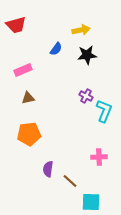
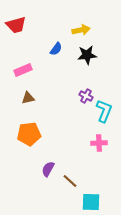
pink cross: moved 14 px up
purple semicircle: rotated 21 degrees clockwise
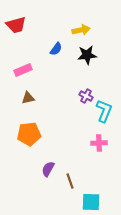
brown line: rotated 28 degrees clockwise
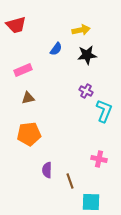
purple cross: moved 5 px up
pink cross: moved 16 px down; rotated 14 degrees clockwise
purple semicircle: moved 1 px left, 1 px down; rotated 28 degrees counterclockwise
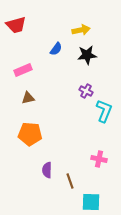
orange pentagon: moved 1 px right; rotated 10 degrees clockwise
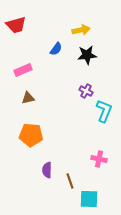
orange pentagon: moved 1 px right, 1 px down
cyan square: moved 2 px left, 3 px up
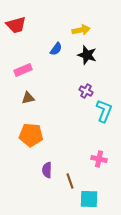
black star: rotated 24 degrees clockwise
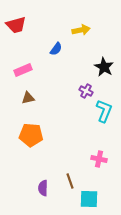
black star: moved 17 px right, 12 px down; rotated 12 degrees clockwise
purple semicircle: moved 4 px left, 18 px down
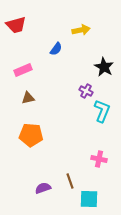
cyan L-shape: moved 2 px left
purple semicircle: rotated 70 degrees clockwise
